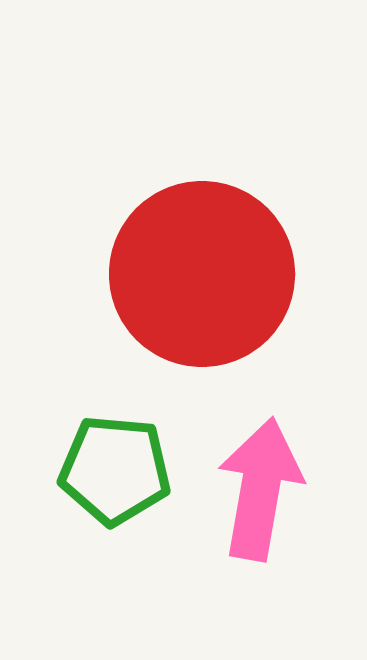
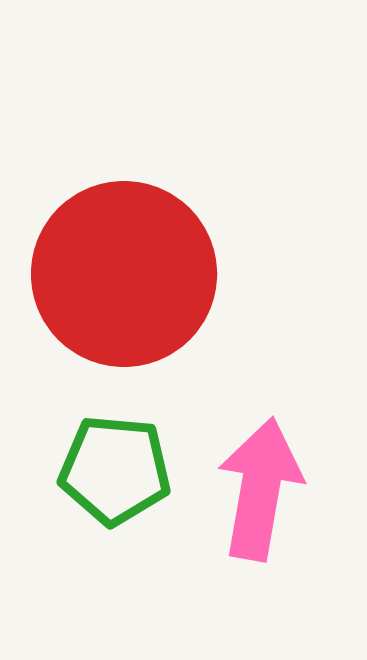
red circle: moved 78 px left
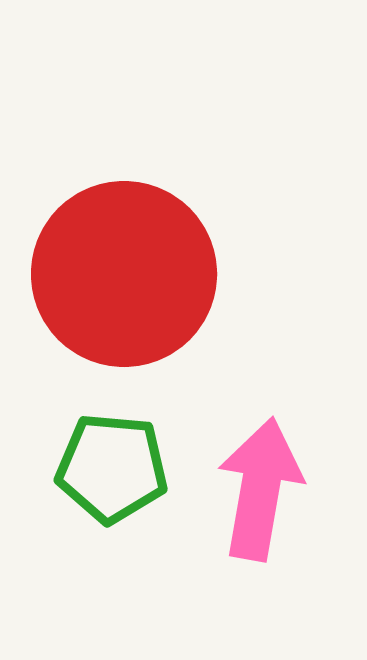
green pentagon: moved 3 px left, 2 px up
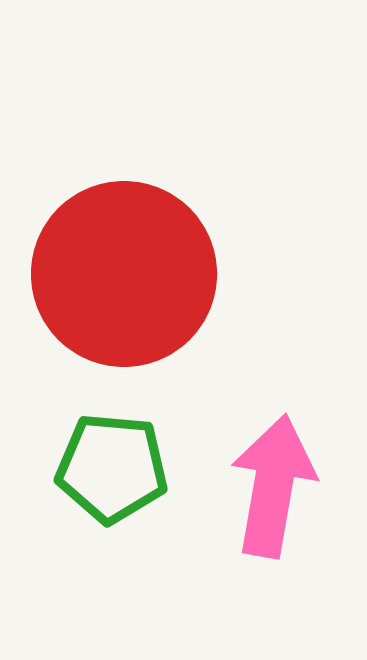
pink arrow: moved 13 px right, 3 px up
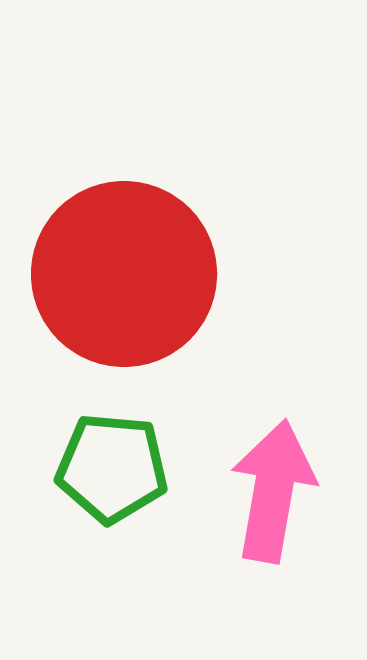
pink arrow: moved 5 px down
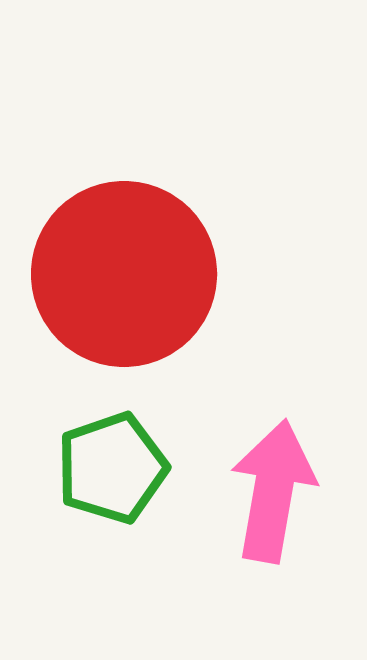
green pentagon: rotated 24 degrees counterclockwise
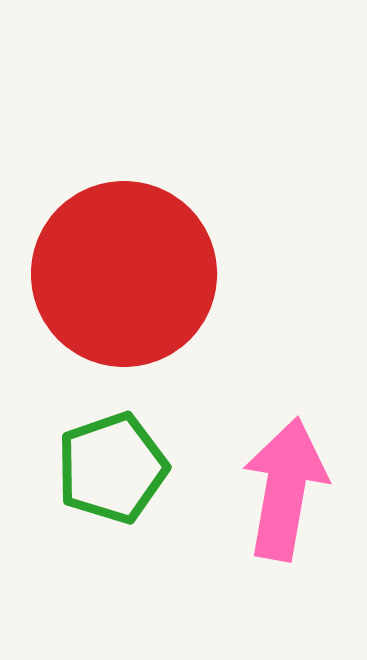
pink arrow: moved 12 px right, 2 px up
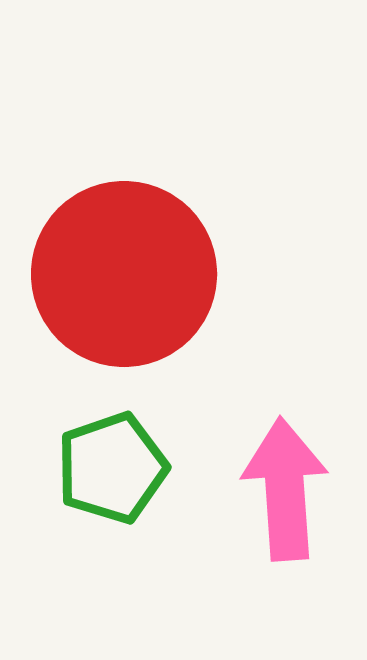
pink arrow: rotated 14 degrees counterclockwise
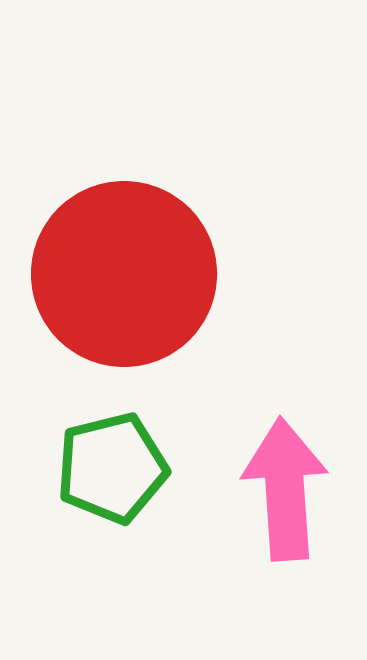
green pentagon: rotated 5 degrees clockwise
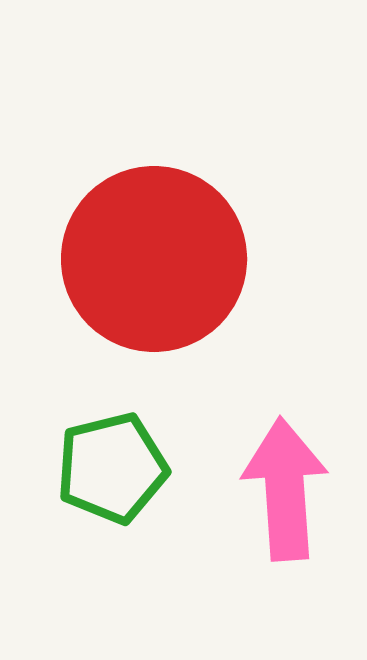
red circle: moved 30 px right, 15 px up
